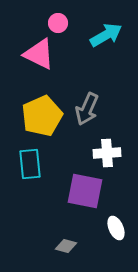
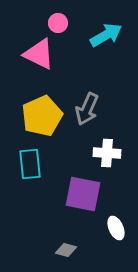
white cross: rotated 8 degrees clockwise
purple square: moved 2 px left, 3 px down
gray diamond: moved 4 px down
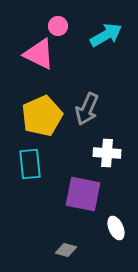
pink circle: moved 3 px down
